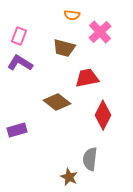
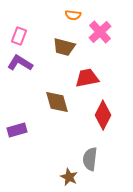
orange semicircle: moved 1 px right
brown trapezoid: moved 1 px up
brown diamond: rotated 36 degrees clockwise
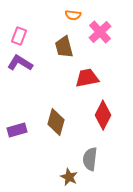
brown trapezoid: rotated 60 degrees clockwise
brown diamond: moved 1 px left, 20 px down; rotated 32 degrees clockwise
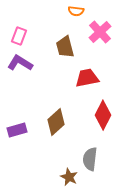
orange semicircle: moved 3 px right, 4 px up
brown trapezoid: moved 1 px right
brown diamond: rotated 32 degrees clockwise
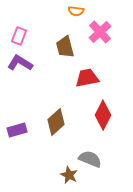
gray semicircle: rotated 105 degrees clockwise
brown star: moved 2 px up
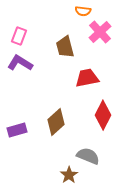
orange semicircle: moved 7 px right
gray semicircle: moved 2 px left, 3 px up
brown star: rotated 12 degrees clockwise
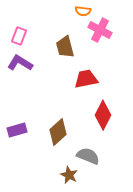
pink cross: moved 2 px up; rotated 20 degrees counterclockwise
red trapezoid: moved 1 px left, 1 px down
brown diamond: moved 2 px right, 10 px down
brown star: rotated 12 degrees counterclockwise
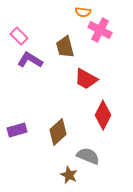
orange semicircle: moved 1 px down
pink rectangle: rotated 66 degrees counterclockwise
purple L-shape: moved 10 px right, 3 px up
red trapezoid: rotated 140 degrees counterclockwise
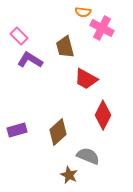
pink cross: moved 2 px right, 2 px up
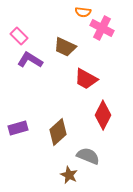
brown trapezoid: rotated 50 degrees counterclockwise
purple rectangle: moved 1 px right, 2 px up
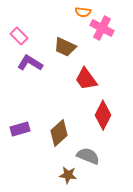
purple L-shape: moved 3 px down
red trapezoid: rotated 25 degrees clockwise
purple rectangle: moved 2 px right, 1 px down
brown diamond: moved 1 px right, 1 px down
brown star: moved 1 px left; rotated 18 degrees counterclockwise
